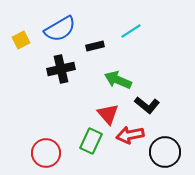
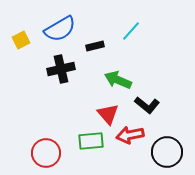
cyan line: rotated 15 degrees counterclockwise
green rectangle: rotated 60 degrees clockwise
black circle: moved 2 px right
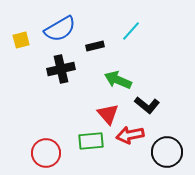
yellow square: rotated 12 degrees clockwise
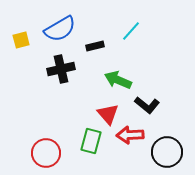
red arrow: rotated 8 degrees clockwise
green rectangle: rotated 70 degrees counterclockwise
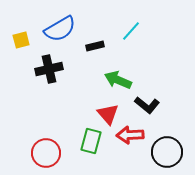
black cross: moved 12 px left
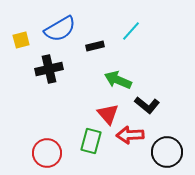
red circle: moved 1 px right
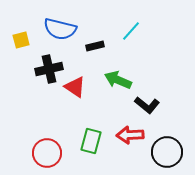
blue semicircle: rotated 44 degrees clockwise
red triangle: moved 33 px left, 27 px up; rotated 15 degrees counterclockwise
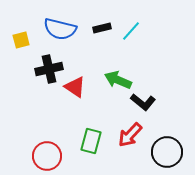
black rectangle: moved 7 px right, 18 px up
black L-shape: moved 4 px left, 3 px up
red arrow: rotated 44 degrees counterclockwise
red circle: moved 3 px down
